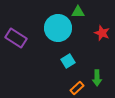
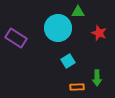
red star: moved 3 px left
orange rectangle: moved 1 px up; rotated 40 degrees clockwise
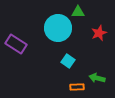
red star: rotated 28 degrees clockwise
purple rectangle: moved 6 px down
cyan square: rotated 24 degrees counterclockwise
green arrow: rotated 105 degrees clockwise
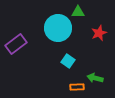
purple rectangle: rotated 70 degrees counterclockwise
green arrow: moved 2 px left
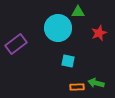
cyan square: rotated 24 degrees counterclockwise
green arrow: moved 1 px right, 5 px down
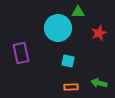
purple rectangle: moved 5 px right, 9 px down; rotated 65 degrees counterclockwise
green arrow: moved 3 px right
orange rectangle: moved 6 px left
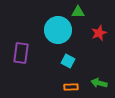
cyan circle: moved 2 px down
purple rectangle: rotated 20 degrees clockwise
cyan square: rotated 16 degrees clockwise
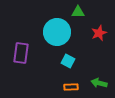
cyan circle: moved 1 px left, 2 px down
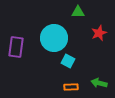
cyan circle: moved 3 px left, 6 px down
purple rectangle: moved 5 px left, 6 px up
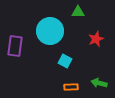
red star: moved 3 px left, 6 px down
cyan circle: moved 4 px left, 7 px up
purple rectangle: moved 1 px left, 1 px up
cyan square: moved 3 px left
